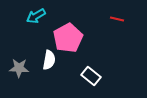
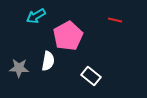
red line: moved 2 px left, 1 px down
pink pentagon: moved 2 px up
white semicircle: moved 1 px left, 1 px down
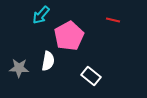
cyan arrow: moved 5 px right, 1 px up; rotated 18 degrees counterclockwise
red line: moved 2 px left
pink pentagon: moved 1 px right
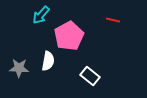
white rectangle: moved 1 px left
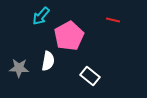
cyan arrow: moved 1 px down
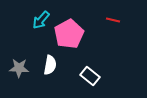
cyan arrow: moved 4 px down
pink pentagon: moved 2 px up
white semicircle: moved 2 px right, 4 px down
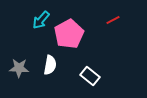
red line: rotated 40 degrees counterclockwise
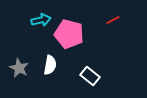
cyan arrow: rotated 144 degrees counterclockwise
pink pentagon: rotated 28 degrees counterclockwise
gray star: rotated 24 degrees clockwise
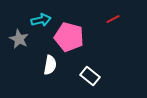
red line: moved 1 px up
pink pentagon: moved 3 px down
gray star: moved 29 px up
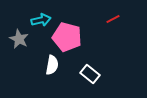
pink pentagon: moved 2 px left
white semicircle: moved 2 px right
white rectangle: moved 2 px up
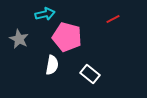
cyan arrow: moved 4 px right, 6 px up
